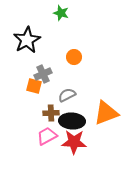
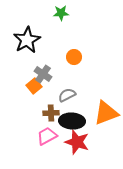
green star: rotated 21 degrees counterclockwise
gray cross: rotated 30 degrees counterclockwise
orange square: rotated 35 degrees clockwise
red star: moved 3 px right; rotated 15 degrees clockwise
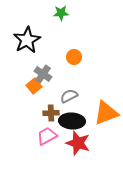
gray semicircle: moved 2 px right, 1 px down
red star: moved 1 px right, 1 px down
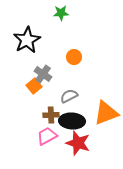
brown cross: moved 2 px down
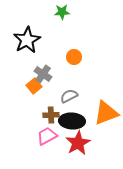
green star: moved 1 px right, 1 px up
red star: rotated 25 degrees clockwise
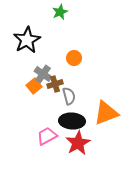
green star: moved 2 px left; rotated 21 degrees counterclockwise
orange circle: moved 1 px down
gray semicircle: rotated 102 degrees clockwise
brown cross: moved 4 px right, 31 px up; rotated 14 degrees counterclockwise
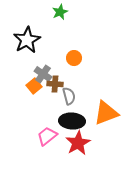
brown cross: rotated 21 degrees clockwise
pink trapezoid: rotated 10 degrees counterclockwise
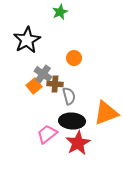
pink trapezoid: moved 2 px up
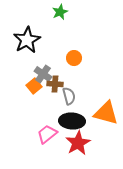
orange triangle: rotated 36 degrees clockwise
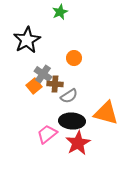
gray semicircle: rotated 72 degrees clockwise
